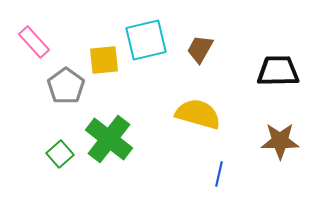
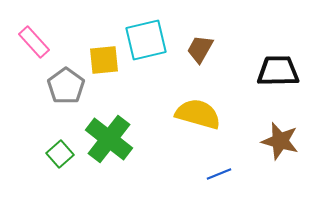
brown star: rotated 15 degrees clockwise
blue line: rotated 55 degrees clockwise
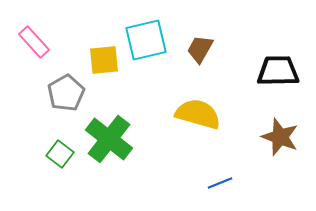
gray pentagon: moved 7 px down; rotated 6 degrees clockwise
brown star: moved 4 px up; rotated 6 degrees clockwise
green square: rotated 12 degrees counterclockwise
blue line: moved 1 px right, 9 px down
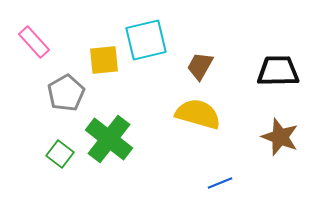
brown trapezoid: moved 17 px down
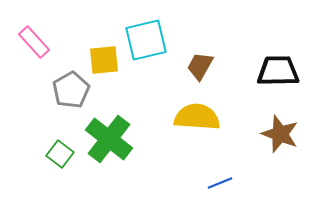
gray pentagon: moved 5 px right, 3 px up
yellow semicircle: moved 1 px left, 3 px down; rotated 12 degrees counterclockwise
brown star: moved 3 px up
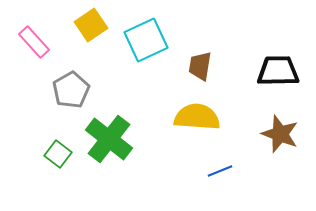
cyan square: rotated 12 degrees counterclockwise
yellow square: moved 13 px left, 35 px up; rotated 28 degrees counterclockwise
brown trapezoid: rotated 20 degrees counterclockwise
green square: moved 2 px left
blue line: moved 12 px up
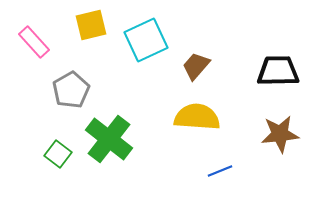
yellow square: rotated 20 degrees clockwise
brown trapezoid: moved 4 px left; rotated 32 degrees clockwise
brown star: rotated 27 degrees counterclockwise
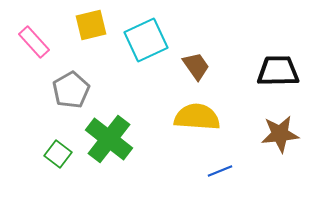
brown trapezoid: rotated 104 degrees clockwise
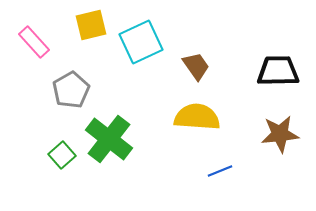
cyan square: moved 5 px left, 2 px down
green square: moved 4 px right, 1 px down; rotated 12 degrees clockwise
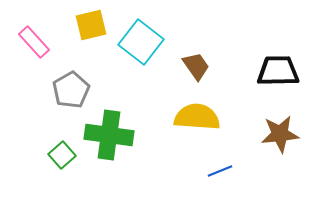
cyan square: rotated 27 degrees counterclockwise
green cross: moved 4 px up; rotated 30 degrees counterclockwise
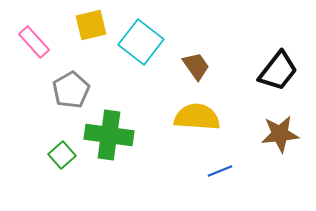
black trapezoid: rotated 129 degrees clockwise
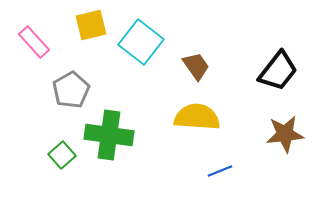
brown star: moved 5 px right
